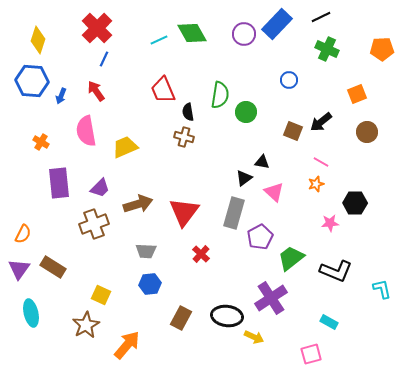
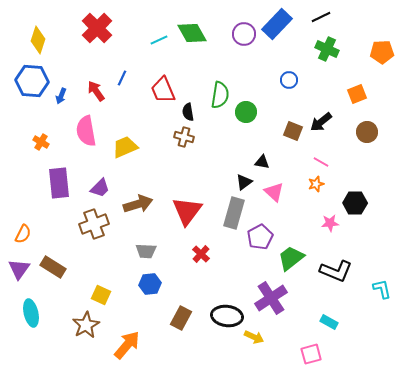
orange pentagon at (382, 49): moved 3 px down
blue line at (104, 59): moved 18 px right, 19 px down
black triangle at (244, 178): moved 4 px down
red triangle at (184, 212): moved 3 px right, 1 px up
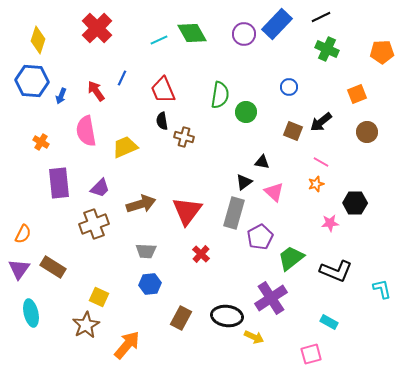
blue circle at (289, 80): moved 7 px down
black semicircle at (188, 112): moved 26 px left, 9 px down
brown arrow at (138, 204): moved 3 px right
yellow square at (101, 295): moved 2 px left, 2 px down
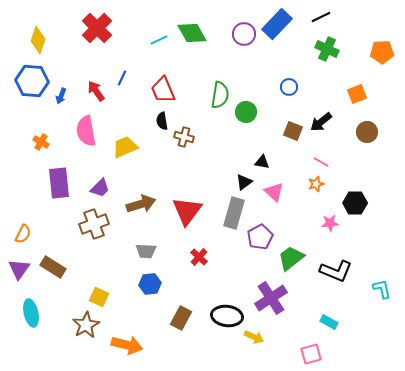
red cross at (201, 254): moved 2 px left, 3 px down
orange arrow at (127, 345): rotated 64 degrees clockwise
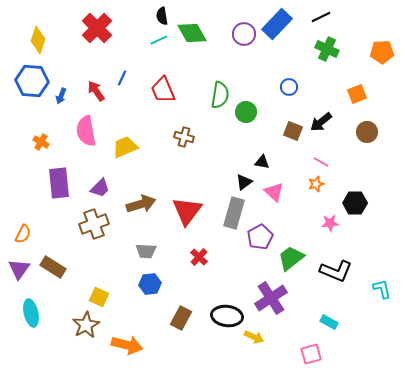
black semicircle at (162, 121): moved 105 px up
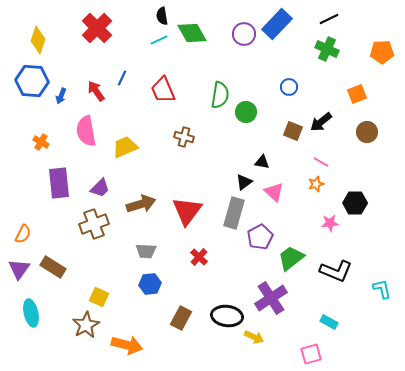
black line at (321, 17): moved 8 px right, 2 px down
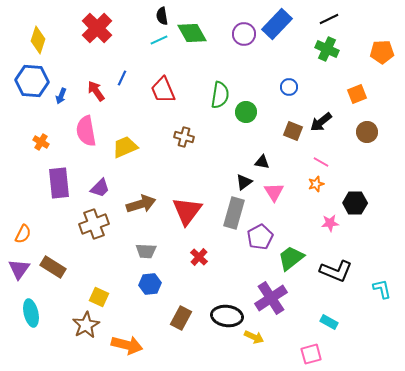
pink triangle at (274, 192): rotated 15 degrees clockwise
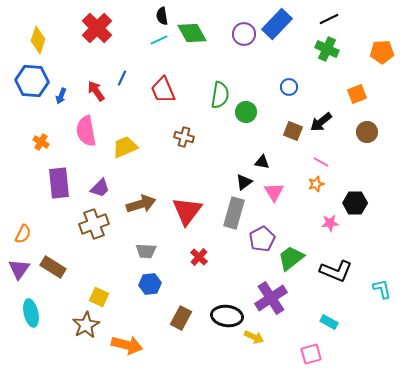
purple pentagon at (260, 237): moved 2 px right, 2 px down
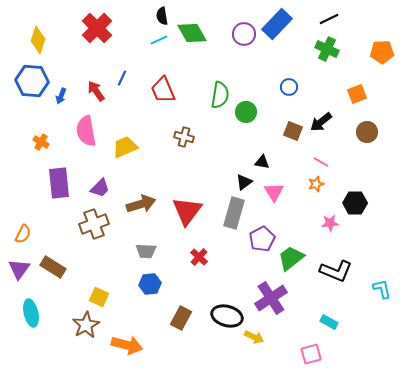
black ellipse at (227, 316): rotated 8 degrees clockwise
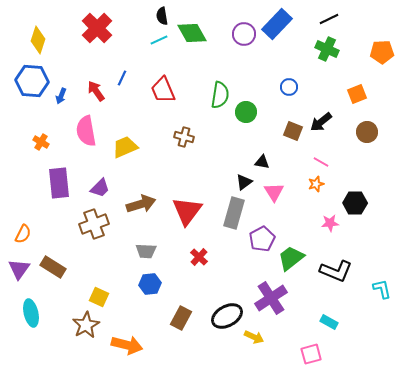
black ellipse at (227, 316): rotated 44 degrees counterclockwise
